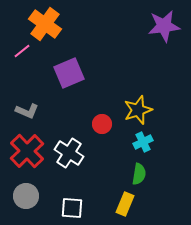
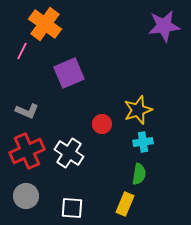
pink line: rotated 24 degrees counterclockwise
cyan cross: rotated 18 degrees clockwise
red cross: rotated 20 degrees clockwise
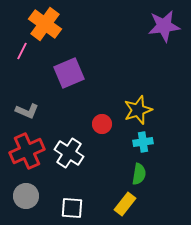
yellow rectangle: rotated 15 degrees clockwise
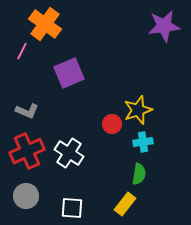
red circle: moved 10 px right
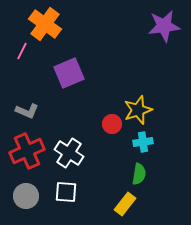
white square: moved 6 px left, 16 px up
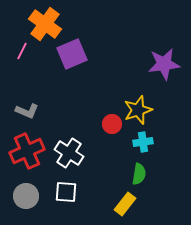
purple star: moved 38 px down
purple square: moved 3 px right, 19 px up
